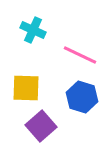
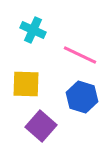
yellow square: moved 4 px up
purple square: rotated 8 degrees counterclockwise
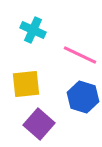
yellow square: rotated 8 degrees counterclockwise
blue hexagon: moved 1 px right
purple square: moved 2 px left, 2 px up
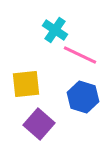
cyan cross: moved 22 px right; rotated 10 degrees clockwise
